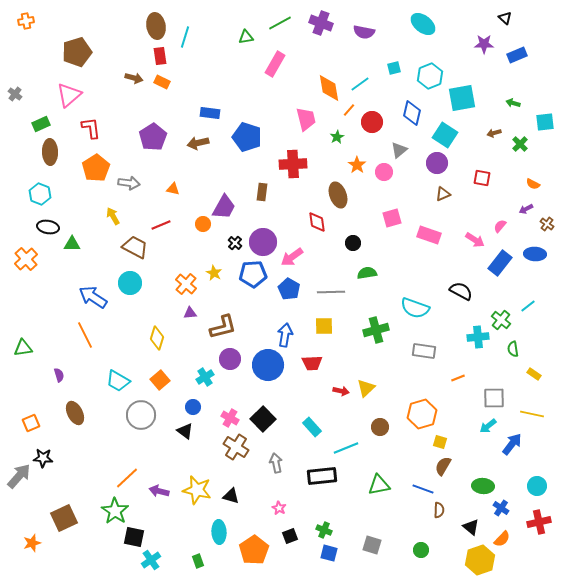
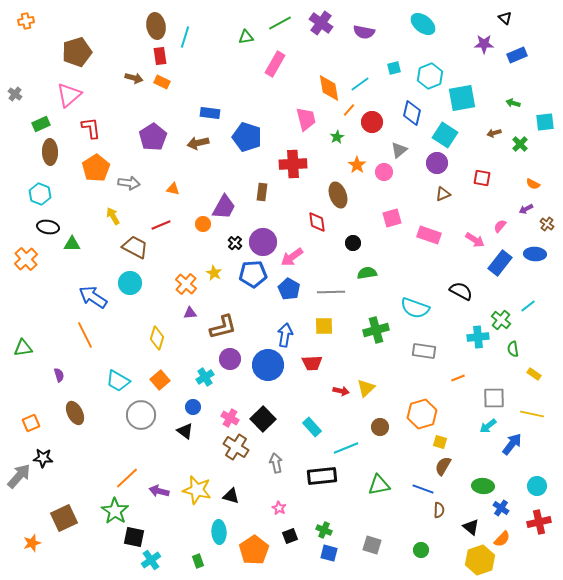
purple cross at (321, 23): rotated 15 degrees clockwise
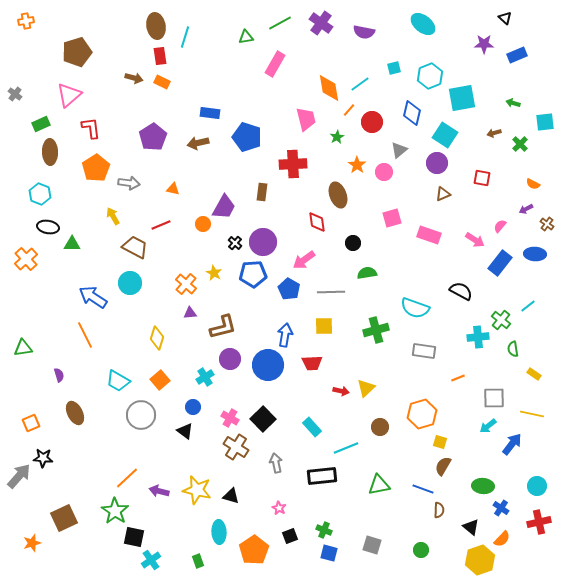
pink arrow at (292, 257): moved 12 px right, 3 px down
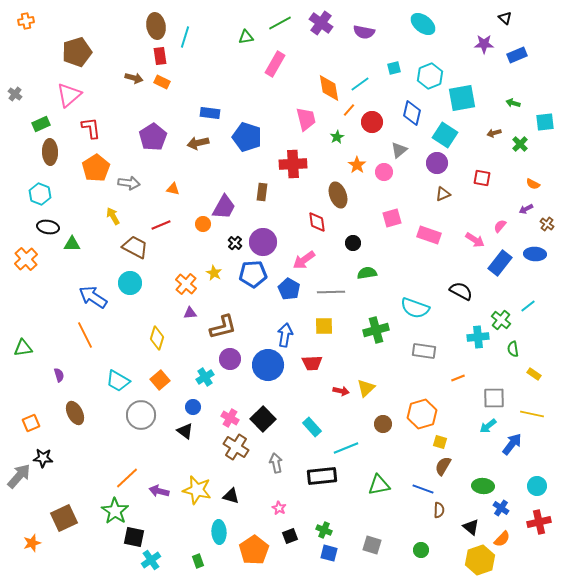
brown circle at (380, 427): moved 3 px right, 3 px up
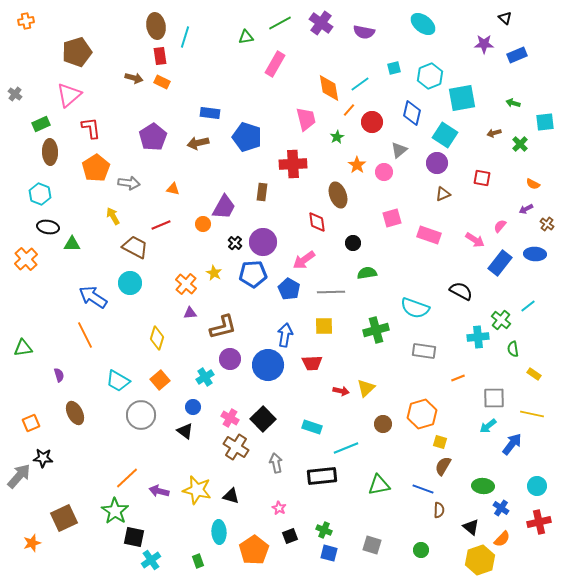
cyan rectangle at (312, 427): rotated 30 degrees counterclockwise
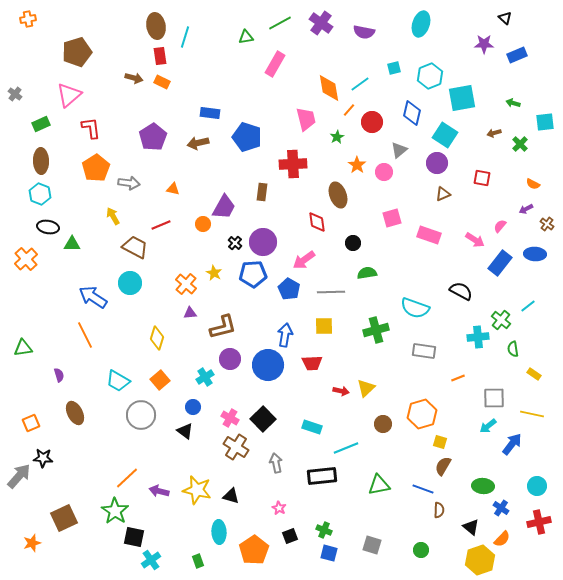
orange cross at (26, 21): moved 2 px right, 2 px up
cyan ellipse at (423, 24): moved 2 px left; rotated 70 degrees clockwise
brown ellipse at (50, 152): moved 9 px left, 9 px down
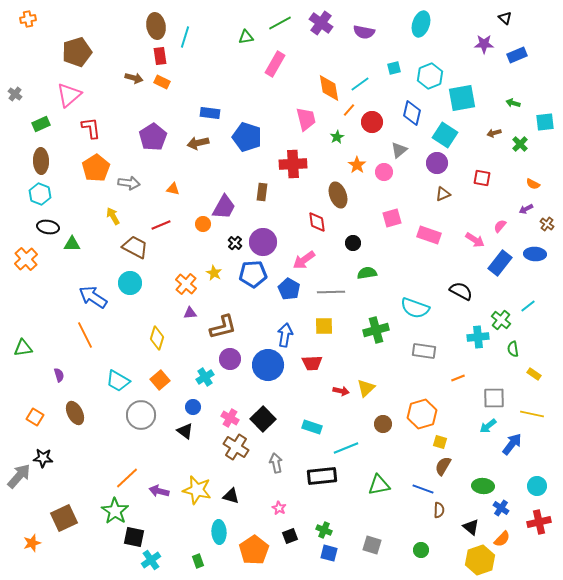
orange square at (31, 423): moved 4 px right, 6 px up; rotated 36 degrees counterclockwise
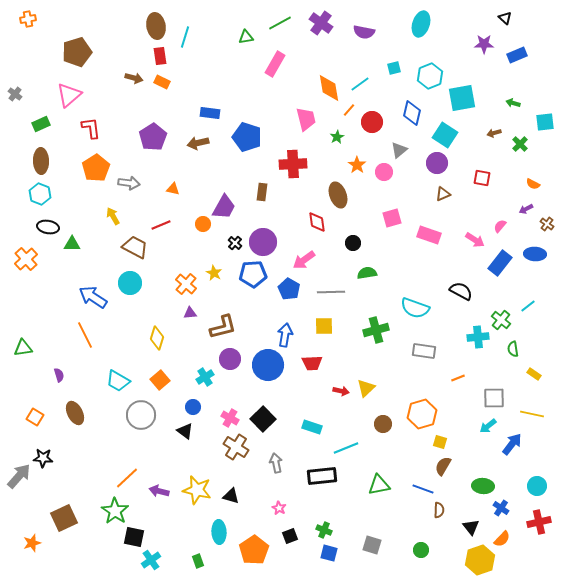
black triangle at (471, 527): rotated 12 degrees clockwise
